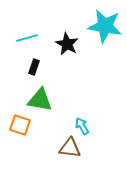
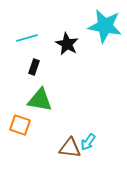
cyan arrow: moved 6 px right, 16 px down; rotated 114 degrees counterclockwise
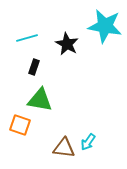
brown triangle: moved 6 px left
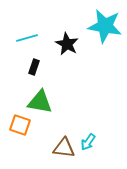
green triangle: moved 2 px down
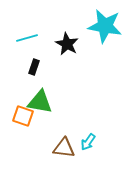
orange square: moved 3 px right, 9 px up
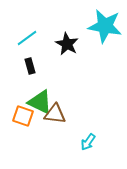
cyan line: rotated 20 degrees counterclockwise
black rectangle: moved 4 px left, 1 px up; rotated 35 degrees counterclockwise
green triangle: rotated 16 degrees clockwise
brown triangle: moved 9 px left, 34 px up
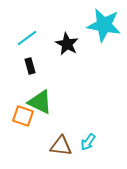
cyan star: moved 1 px left, 1 px up
brown triangle: moved 6 px right, 32 px down
